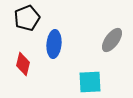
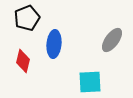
red diamond: moved 3 px up
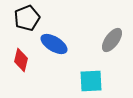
blue ellipse: rotated 64 degrees counterclockwise
red diamond: moved 2 px left, 1 px up
cyan square: moved 1 px right, 1 px up
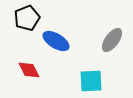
blue ellipse: moved 2 px right, 3 px up
red diamond: moved 8 px right, 10 px down; rotated 40 degrees counterclockwise
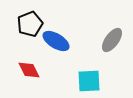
black pentagon: moved 3 px right, 6 px down
cyan square: moved 2 px left
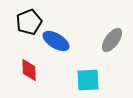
black pentagon: moved 1 px left, 2 px up
red diamond: rotated 25 degrees clockwise
cyan square: moved 1 px left, 1 px up
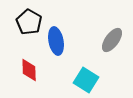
black pentagon: rotated 20 degrees counterclockwise
blue ellipse: rotated 48 degrees clockwise
cyan square: moved 2 px left; rotated 35 degrees clockwise
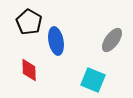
cyan square: moved 7 px right; rotated 10 degrees counterclockwise
